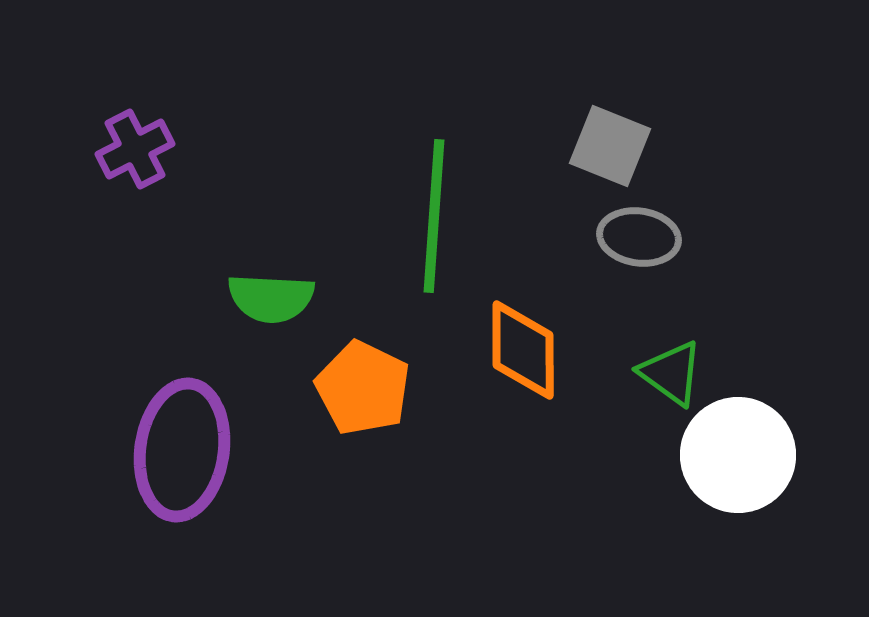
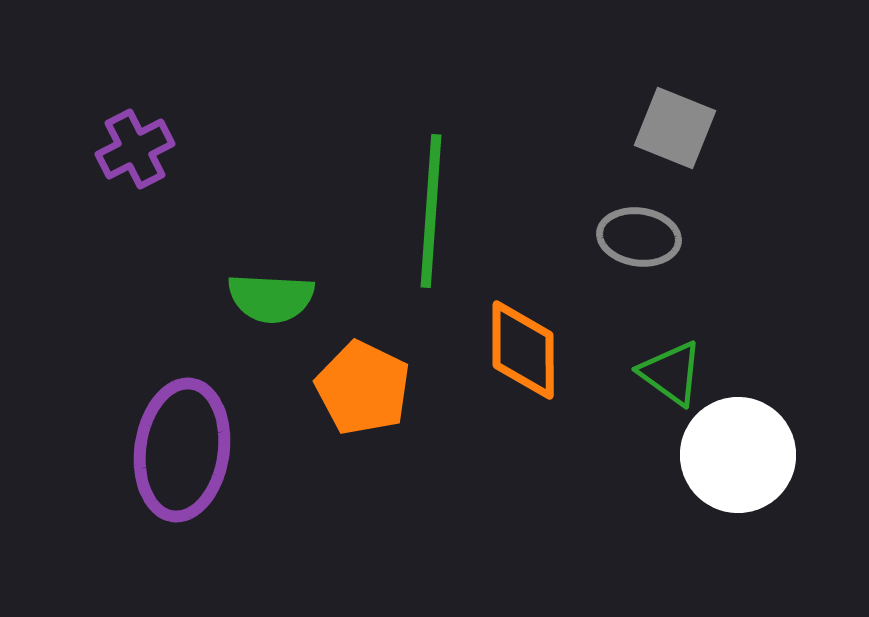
gray square: moved 65 px right, 18 px up
green line: moved 3 px left, 5 px up
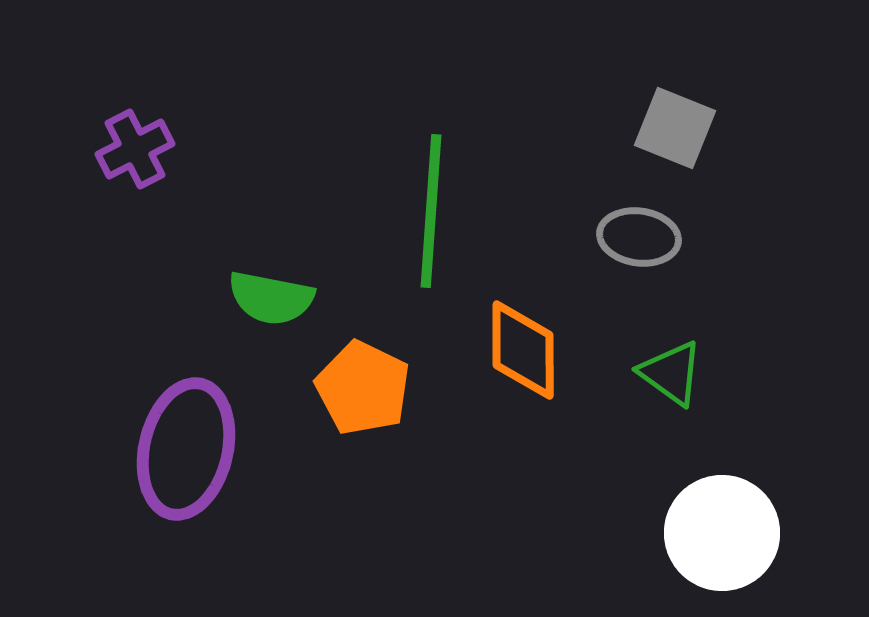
green semicircle: rotated 8 degrees clockwise
purple ellipse: moved 4 px right, 1 px up; rotated 5 degrees clockwise
white circle: moved 16 px left, 78 px down
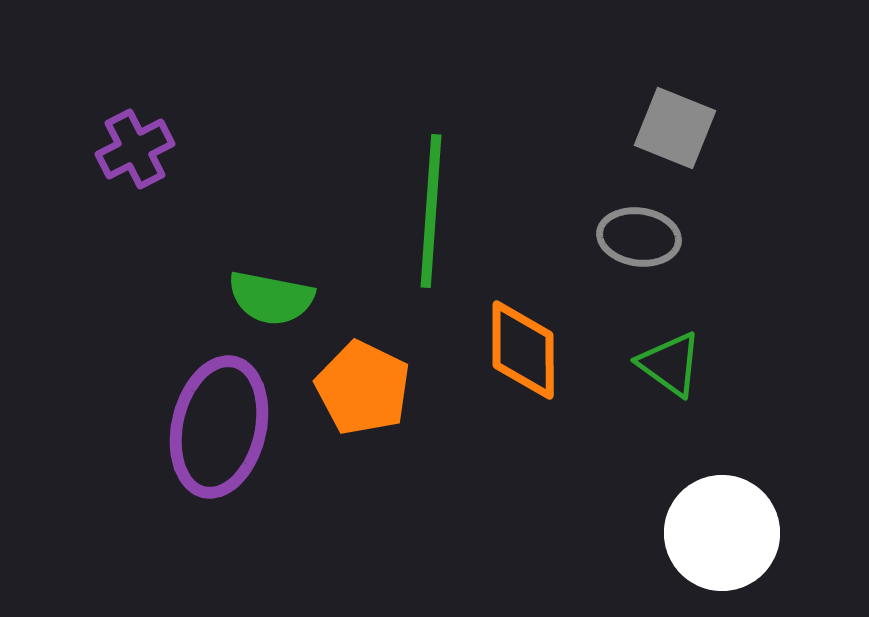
green triangle: moved 1 px left, 9 px up
purple ellipse: moved 33 px right, 22 px up
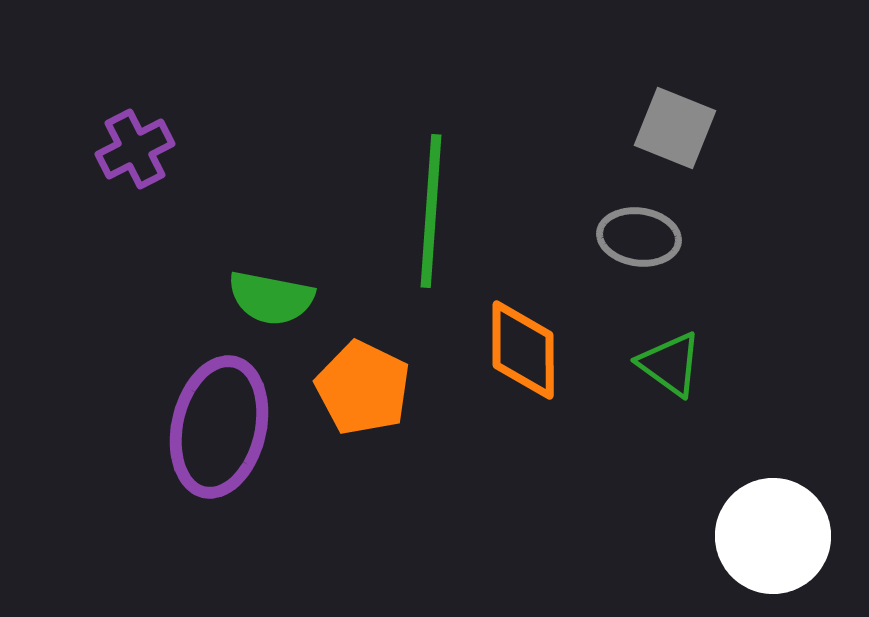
white circle: moved 51 px right, 3 px down
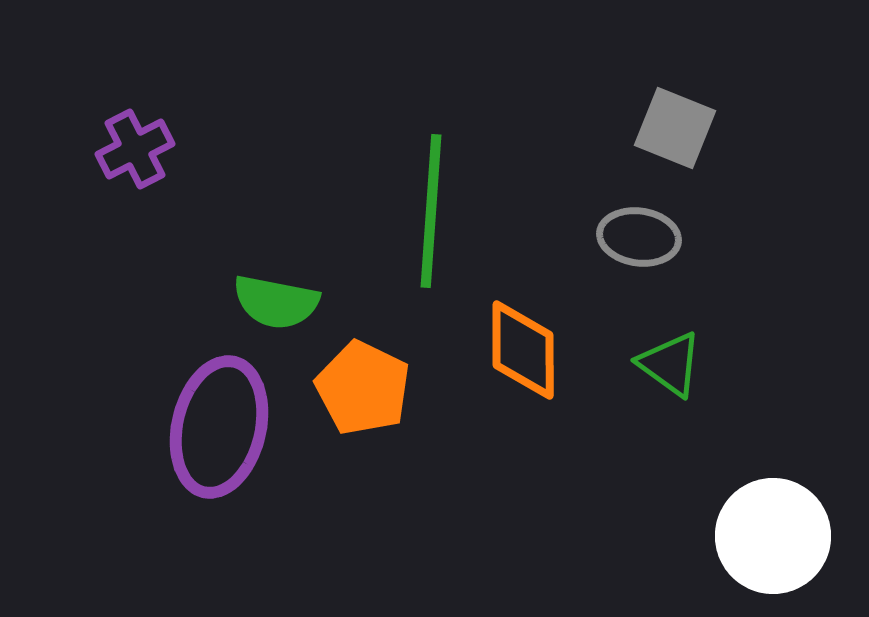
green semicircle: moved 5 px right, 4 px down
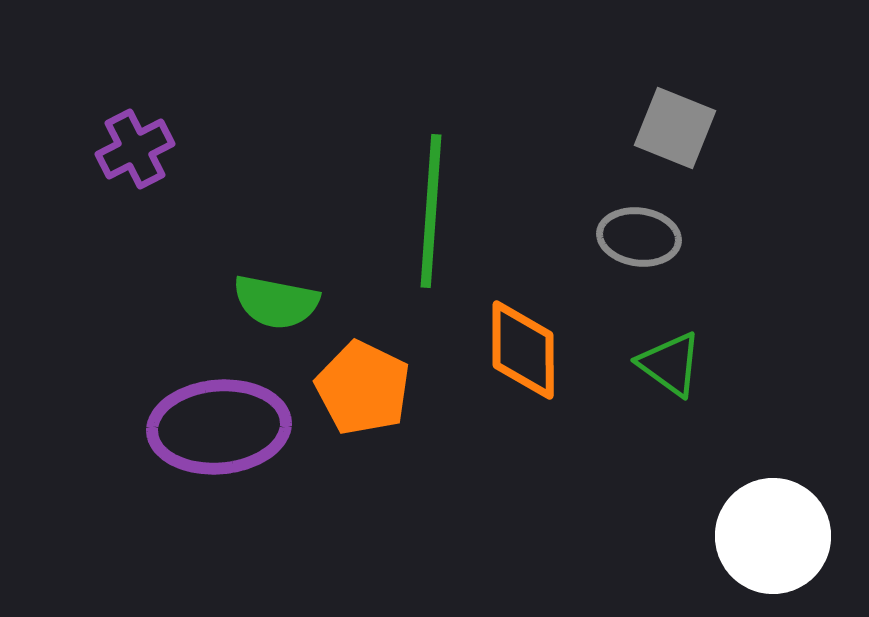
purple ellipse: rotated 72 degrees clockwise
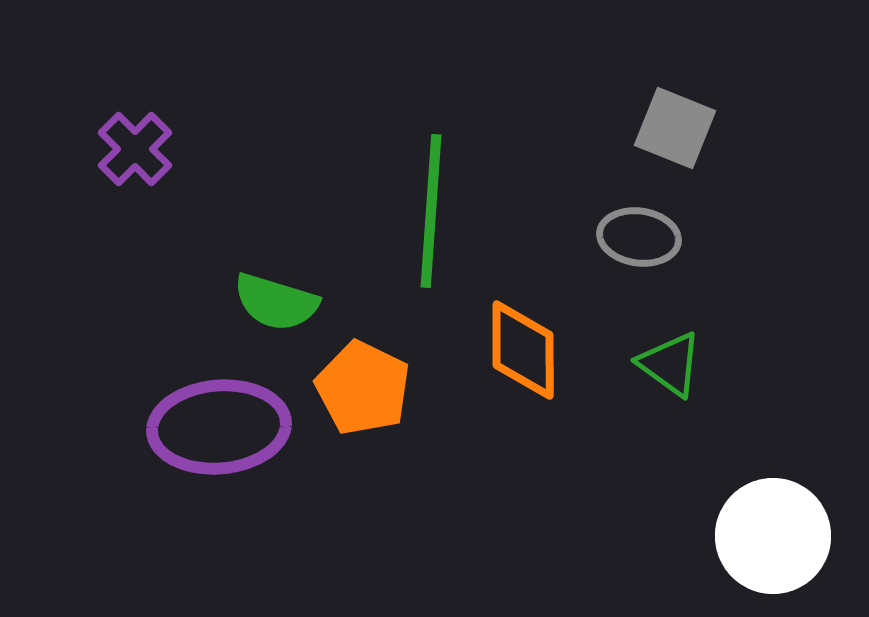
purple cross: rotated 18 degrees counterclockwise
green semicircle: rotated 6 degrees clockwise
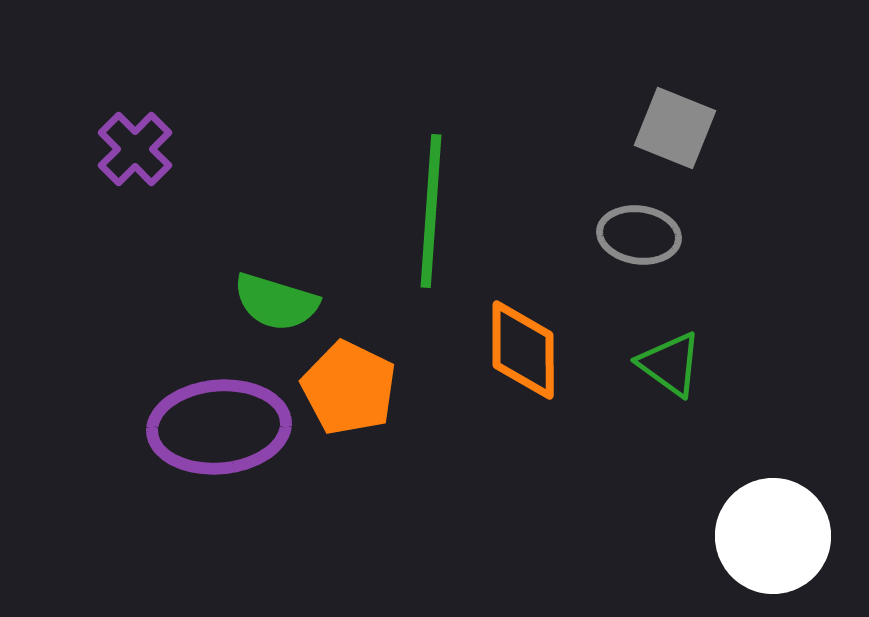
gray ellipse: moved 2 px up
orange pentagon: moved 14 px left
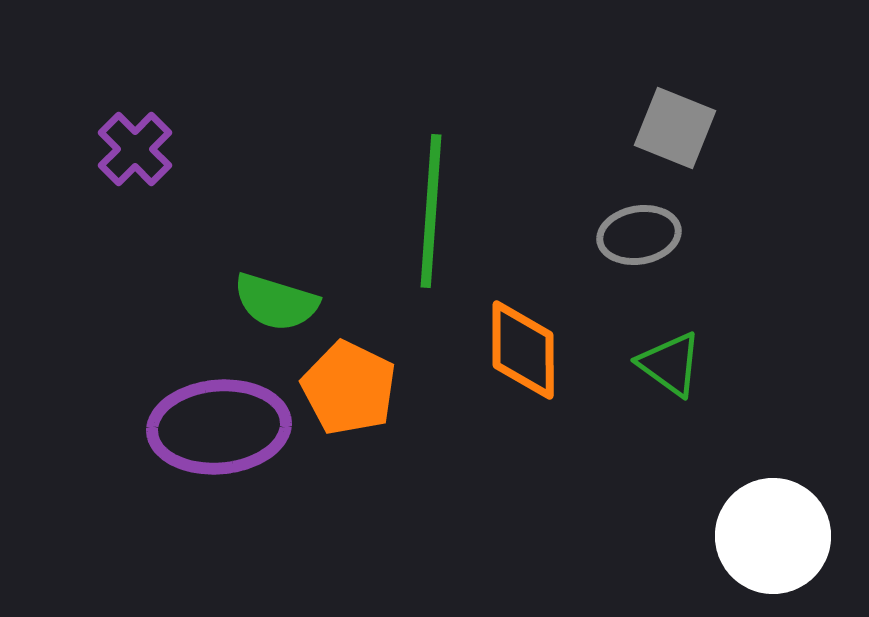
gray ellipse: rotated 18 degrees counterclockwise
